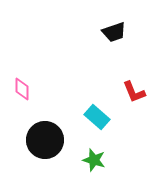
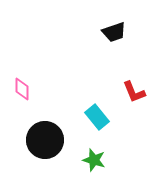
cyan rectangle: rotated 10 degrees clockwise
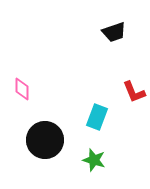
cyan rectangle: rotated 60 degrees clockwise
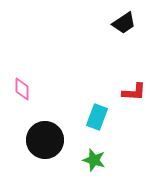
black trapezoid: moved 10 px right, 9 px up; rotated 15 degrees counterclockwise
red L-shape: rotated 65 degrees counterclockwise
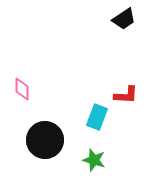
black trapezoid: moved 4 px up
red L-shape: moved 8 px left, 3 px down
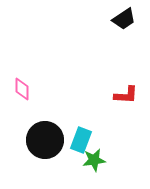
cyan rectangle: moved 16 px left, 23 px down
green star: rotated 25 degrees counterclockwise
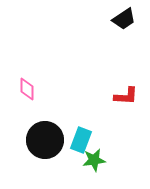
pink diamond: moved 5 px right
red L-shape: moved 1 px down
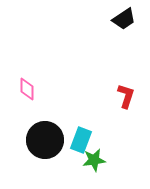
red L-shape: rotated 75 degrees counterclockwise
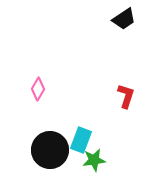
pink diamond: moved 11 px right; rotated 30 degrees clockwise
black circle: moved 5 px right, 10 px down
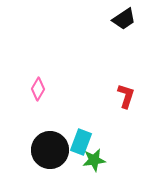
cyan rectangle: moved 2 px down
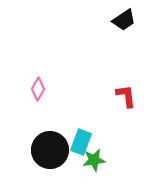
black trapezoid: moved 1 px down
red L-shape: rotated 25 degrees counterclockwise
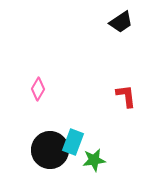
black trapezoid: moved 3 px left, 2 px down
cyan rectangle: moved 8 px left
